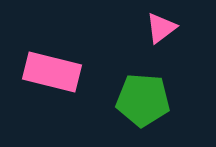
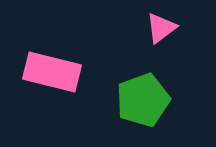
green pentagon: rotated 24 degrees counterclockwise
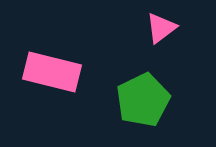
green pentagon: rotated 6 degrees counterclockwise
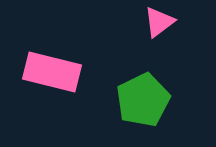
pink triangle: moved 2 px left, 6 px up
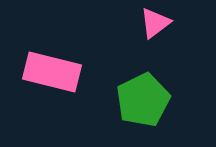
pink triangle: moved 4 px left, 1 px down
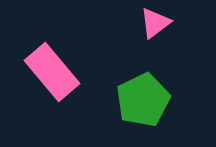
pink rectangle: rotated 36 degrees clockwise
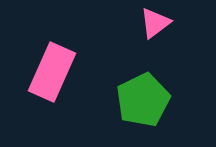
pink rectangle: rotated 64 degrees clockwise
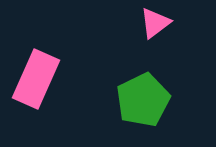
pink rectangle: moved 16 px left, 7 px down
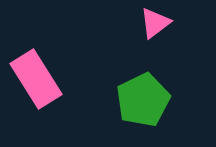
pink rectangle: rotated 56 degrees counterclockwise
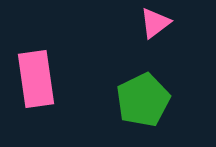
pink rectangle: rotated 24 degrees clockwise
